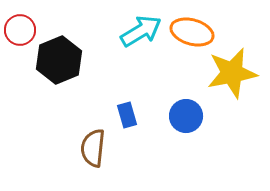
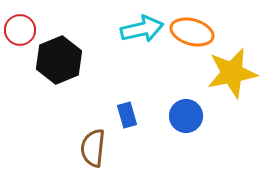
cyan arrow: moved 1 px right, 2 px up; rotated 18 degrees clockwise
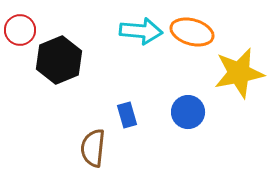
cyan arrow: moved 1 px left, 2 px down; rotated 18 degrees clockwise
yellow star: moved 7 px right
blue circle: moved 2 px right, 4 px up
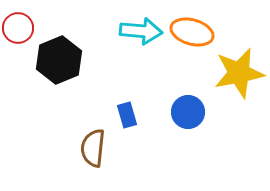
red circle: moved 2 px left, 2 px up
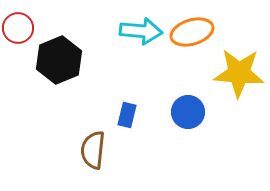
orange ellipse: rotated 33 degrees counterclockwise
yellow star: rotated 15 degrees clockwise
blue rectangle: rotated 30 degrees clockwise
brown semicircle: moved 2 px down
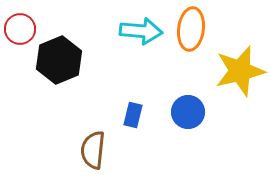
red circle: moved 2 px right, 1 px down
orange ellipse: moved 1 px left, 3 px up; rotated 66 degrees counterclockwise
yellow star: moved 1 px right, 2 px up; rotated 18 degrees counterclockwise
blue rectangle: moved 6 px right
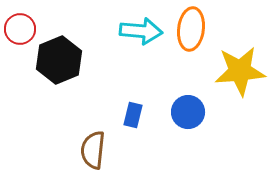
yellow star: rotated 9 degrees clockwise
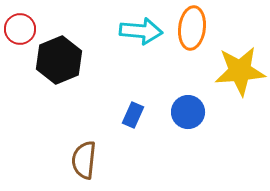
orange ellipse: moved 1 px right, 1 px up
blue rectangle: rotated 10 degrees clockwise
brown semicircle: moved 9 px left, 10 px down
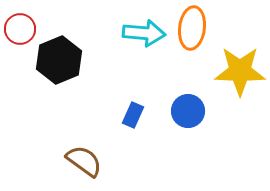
cyan arrow: moved 3 px right, 2 px down
yellow star: rotated 6 degrees clockwise
blue circle: moved 1 px up
brown semicircle: moved 1 px down; rotated 120 degrees clockwise
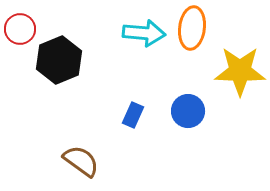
brown semicircle: moved 3 px left
